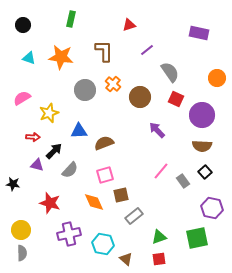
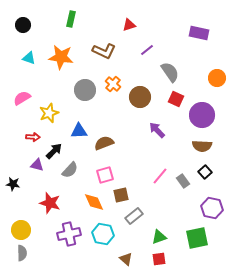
brown L-shape at (104, 51): rotated 115 degrees clockwise
pink line at (161, 171): moved 1 px left, 5 px down
cyan hexagon at (103, 244): moved 10 px up
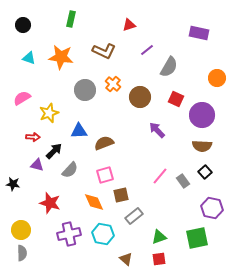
gray semicircle at (170, 72): moved 1 px left, 5 px up; rotated 65 degrees clockwise
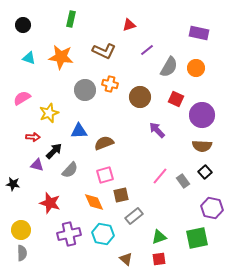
orange circle at (217, 78): moved 21 px left, 10 px up
orange cross at (113, 84): moved 3 px left; rotated 28 degrees counterclockwise
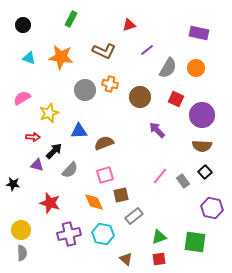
green rectangle at (71, 19): rotated 14 degrees clockwise
gray semicircle at (169, 67): moved 1 px left, 1 px down
green square at (197, 238): moved 2 px left, 4 px down; rotated 20 degrees clockwise
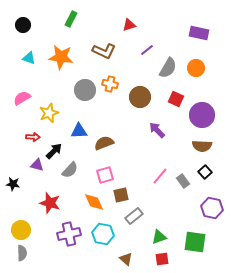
red square at (159, 259): moved 3 px right
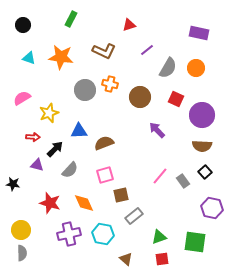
black arrow at (54, 151): moved 1 px right, 2 px up
orange diamond at (94, 202): moved 10 px left, 1 px down
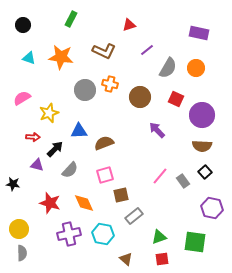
yellow circle at (21, 230): moved 2 px left, 1 px up
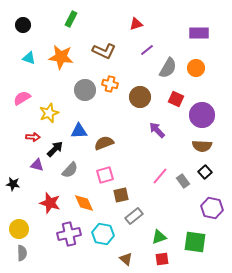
red triangle at (129, 25): moved 7 px right, 1 px up
purple rectangle at (199, 33): rotated 12 degrees counterclockwise
